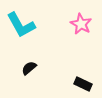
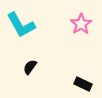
pink star: rotated 10 degrees clockwise
black semicircle: moved 1 px right, 1 px up; rotated 14 degrees counterclockwise
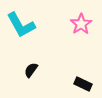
black semicircle: moved 1 px right, 3 px down
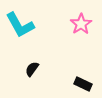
cyan L-shape: moved 1 px left
black semicircle: moved 1 px right, 1 px up
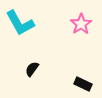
cyan L-shape: moved 2 px up
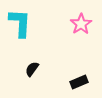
cyan L-shape: rotated 148 degrees counterclockwise
black rectangle: moved 4 px left, 2 px up; rotated 48 degrees counterclockwise
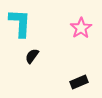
pink star: moved 4 px down
black semicircle: moved 13 px up
